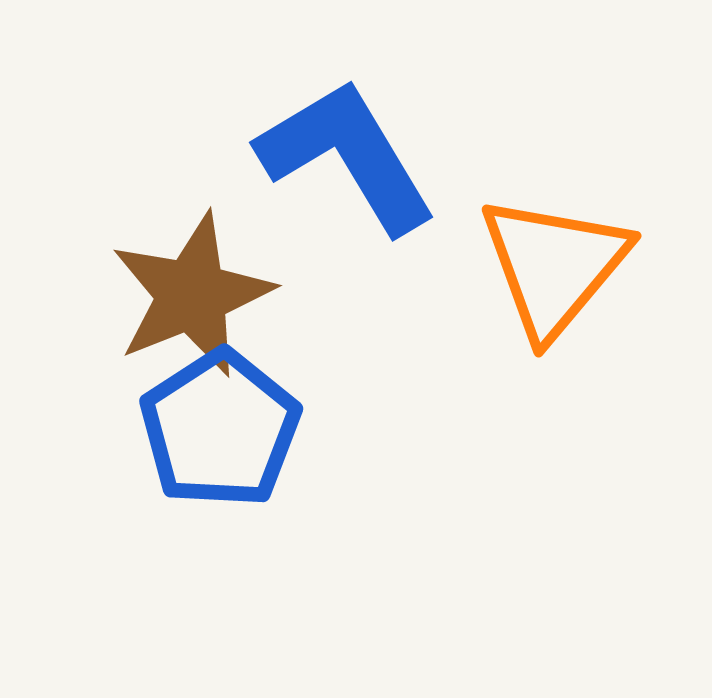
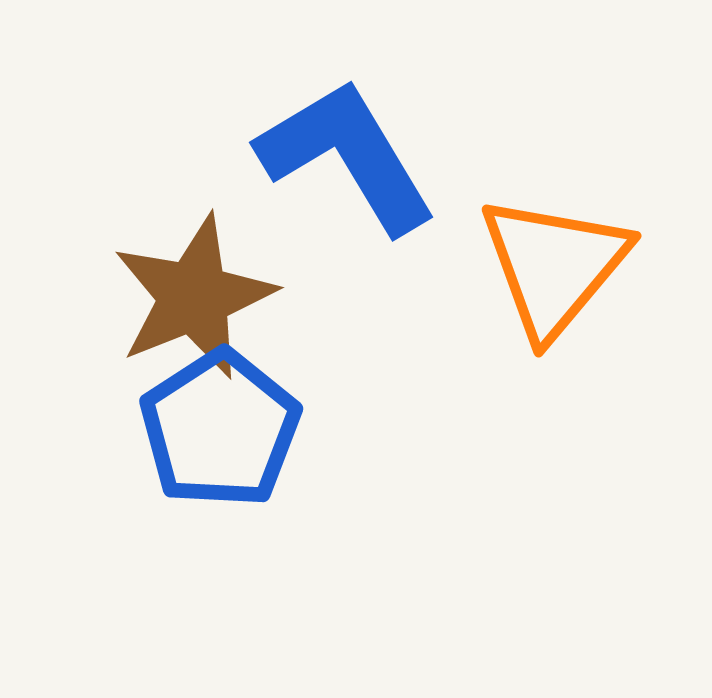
brown star: moved 2 px right, 2 px down
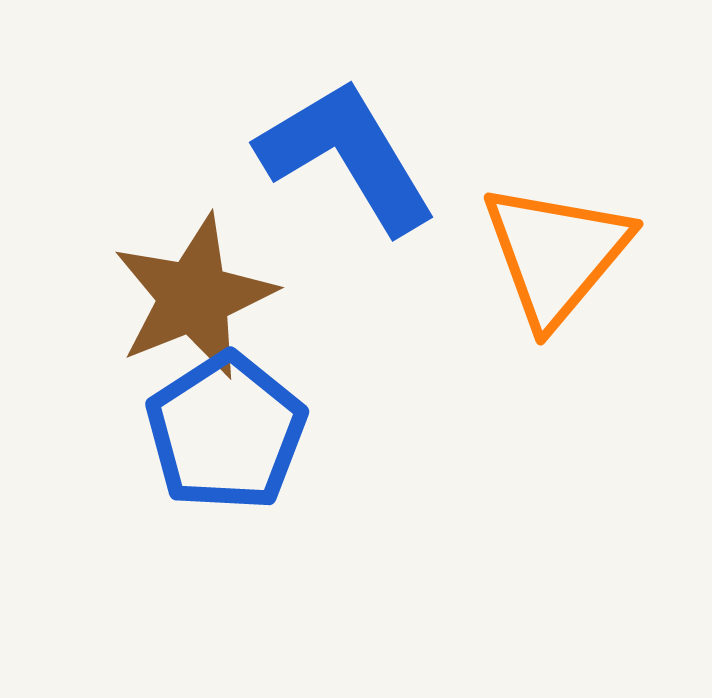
orange triangle: moved 2 px right, 12 px up
blue pentagon: moved 6 px right, 3 px down
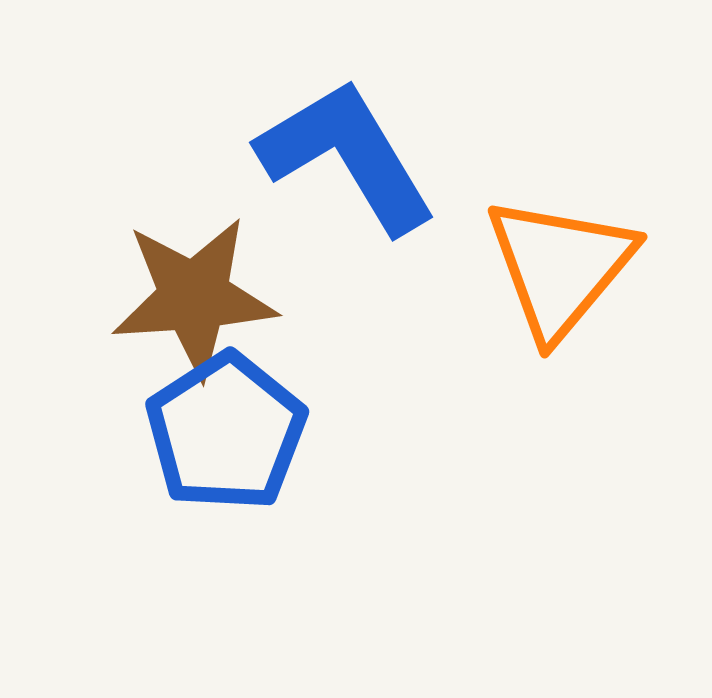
orange triangle: moved 4 px right, 13 px down
brown star: rotated 18 degrees clockwise
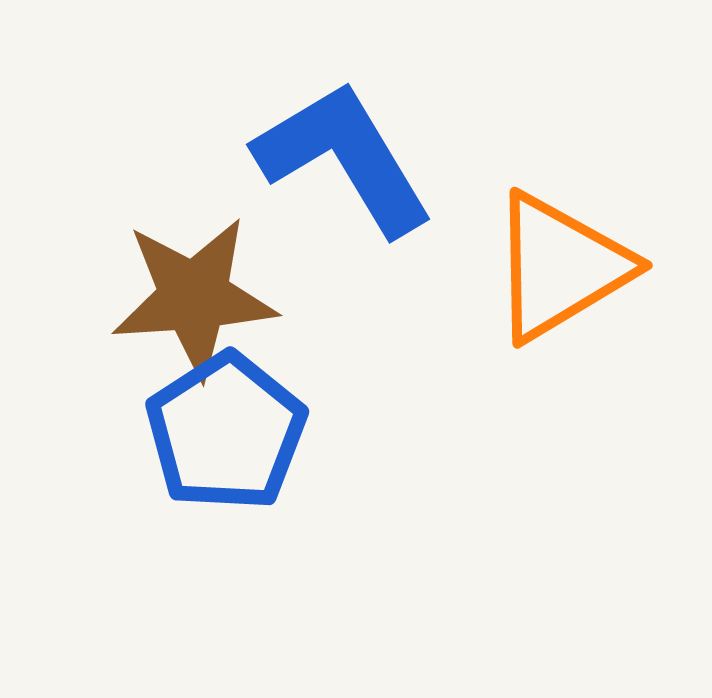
blue L-shape: moved 3 px left, 2 px down
orange triangle: rotated 19 degrees clockwise
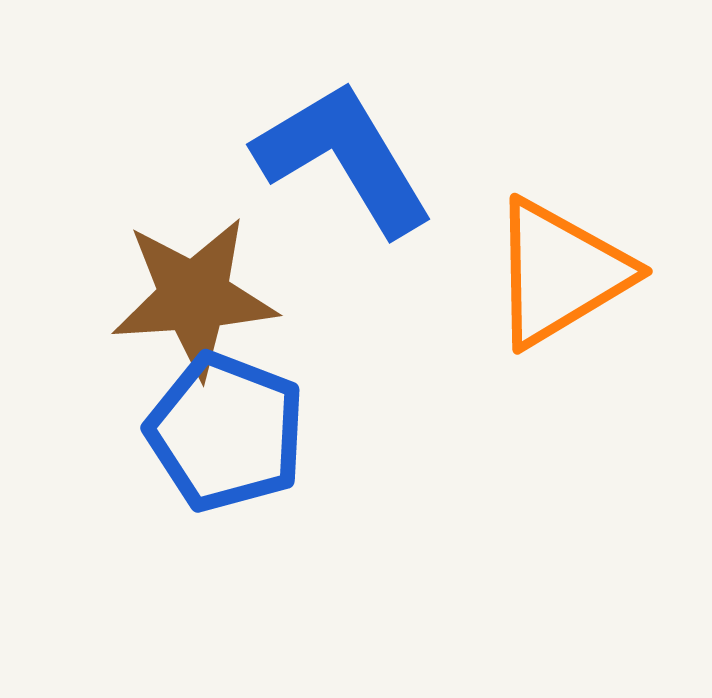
orange triangle: moved 6 px down
blue pentagon: rotated 18 degrees counterclockwise
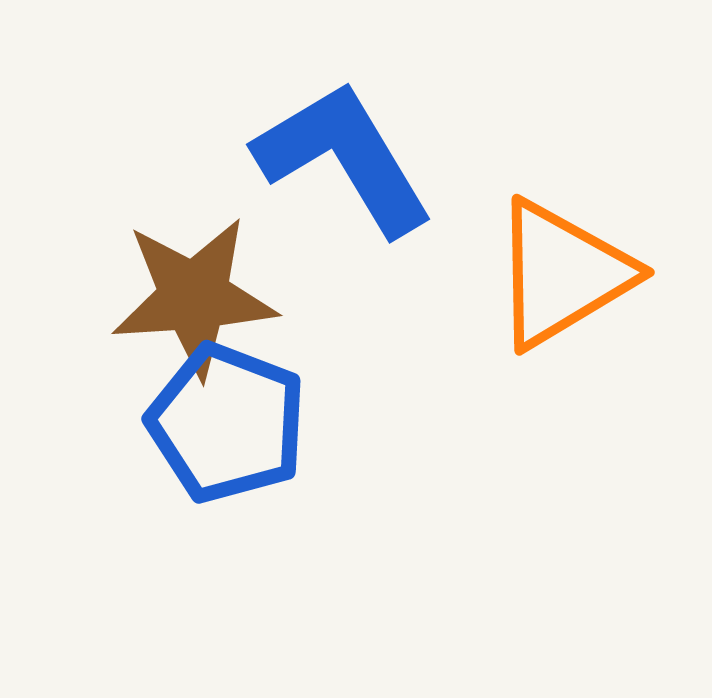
orange triangle: moved 2 px right, 1 px down
blue pentagon: moved 1 px right, 9 px up
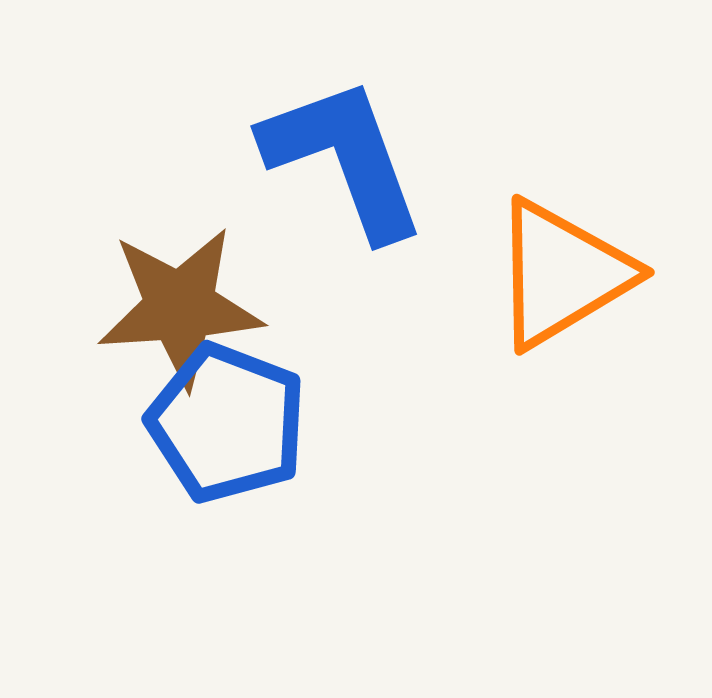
blue L-shape: rotated 11 degrees clockwise
brown star: moved 14 px left, 10 px down
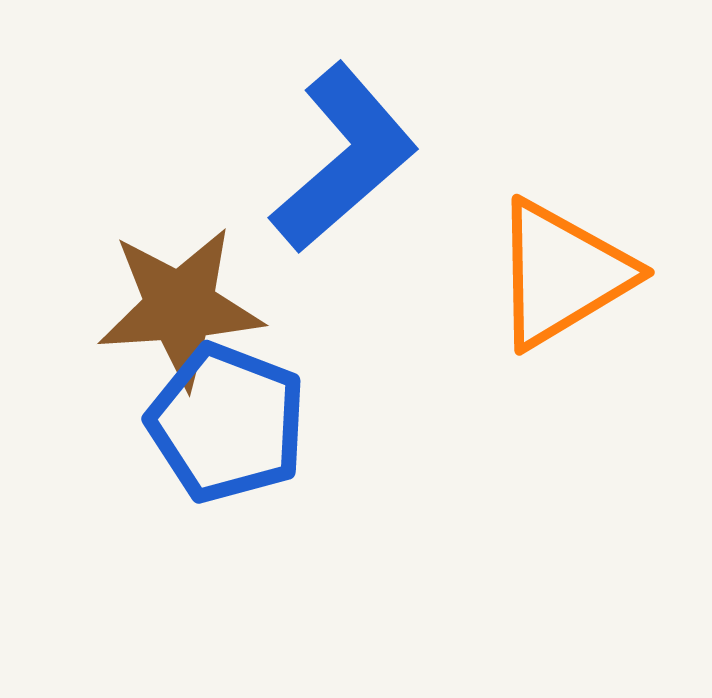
blue L-shape: rotated 69 degrees clockwise
